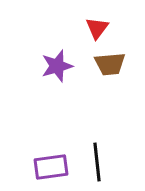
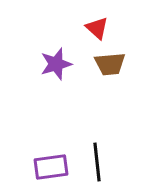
red triangle: rotated 25 degrees counterclockwise
purple star: moved 1 px left, 2 px up
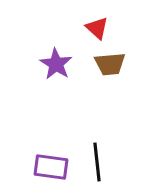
purple star: rotated 24 degrees counterclockwise
purple rectangle: rotated 16 degrees clockwise
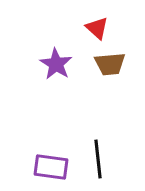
black line: moved 1 px right, 3 px up
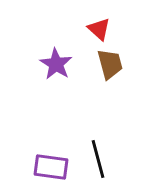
red triangle: moved 2 px right, 1 px down
brown trapezoid: rotated 100 degrees counterclockwise
black line: rotated 9 degrees counterclockwise
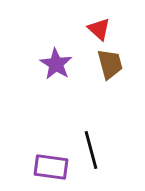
black line: moved 7 px left, 9 px up
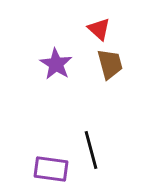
purple rectangle: moved 2 px down
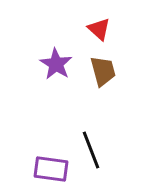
brown trapezoid: moved 7 px left, 7 px down
black line: rotated 6 degrees counterclockwise
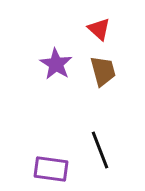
black line: moved 9 px right
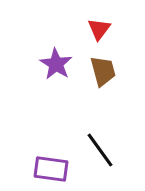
red triangle: rotated 25 degrees clockwise
black line: rotated 15 degrees counterclockwise
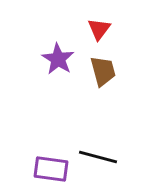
purple star: moved 2 px right, 5 px up
black line: moved 2 px left, 7 px down; rotated 39 degrees counterclockwise
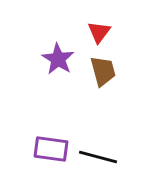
red triangle: moved 3 px down
purple rectangle: moved 20 px up
